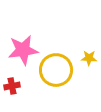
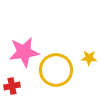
pink star: moved 1 px right, 2 px down
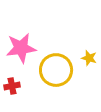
pink star: moved 3 px left, 4 px up
yellow star: rotated 14 degrees clockwise
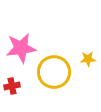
yellow star: moved 1 px left, 1 px down; rotated 21 degrees counterclockwise
yellow circle: moved 2 px left, 2 px down
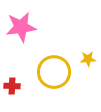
pink star: moved 21 px up
red cross: rotated 14 degrees clockwise
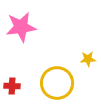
yellow circle: moved 3 px right, 11 px down
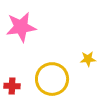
yellow circle: moved 5 px left, 4 px up
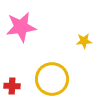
yellow star: moved 4 px left, 18 px up
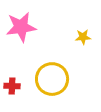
yellow star: moved 1 px left, 4 px up
